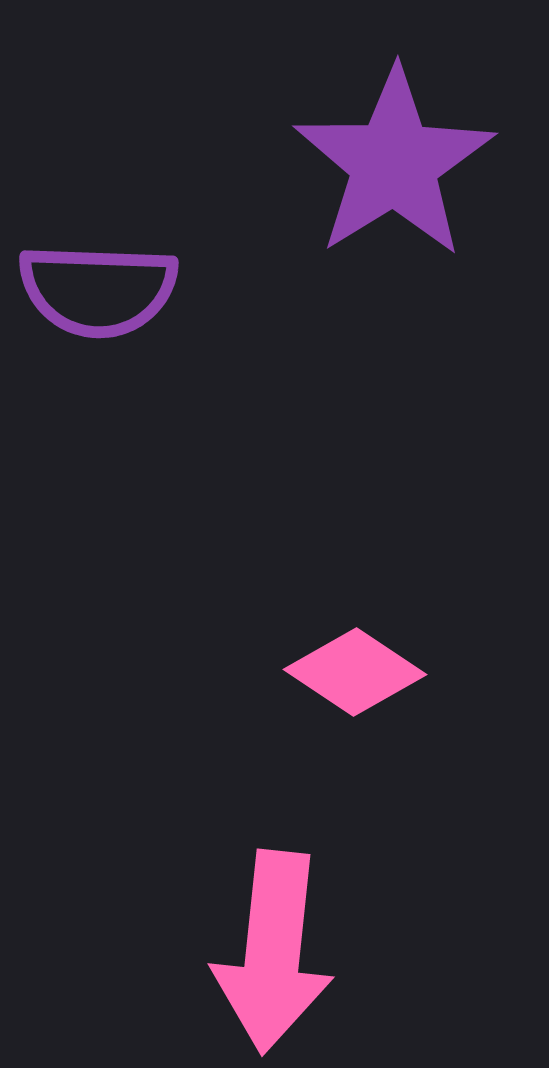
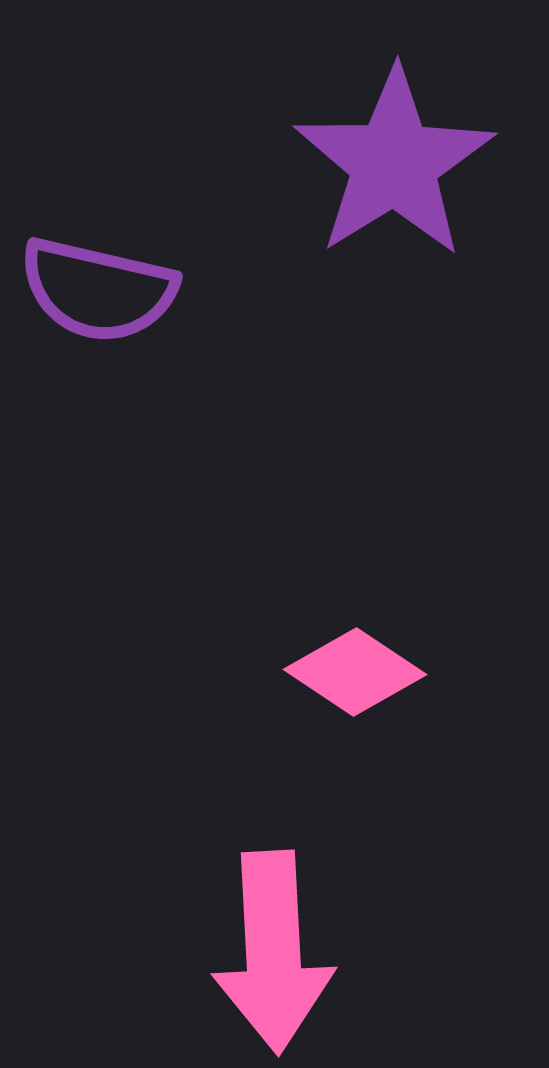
purple semicircle: rotated 11 degrees clockwise
pink arrow: rotated 9 degrees counterclockwise
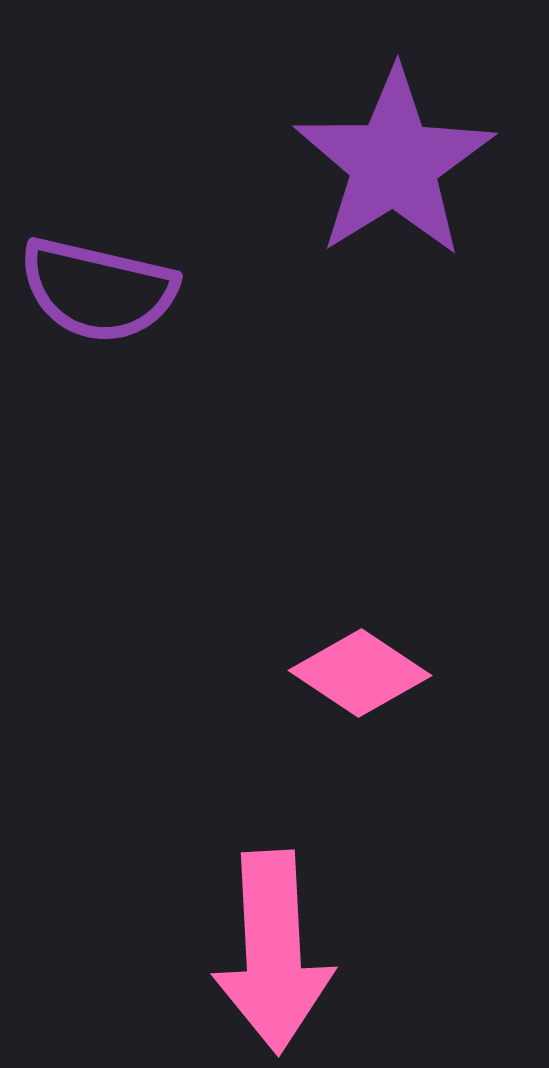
pink diamond: moved 5 px right, 1 px down
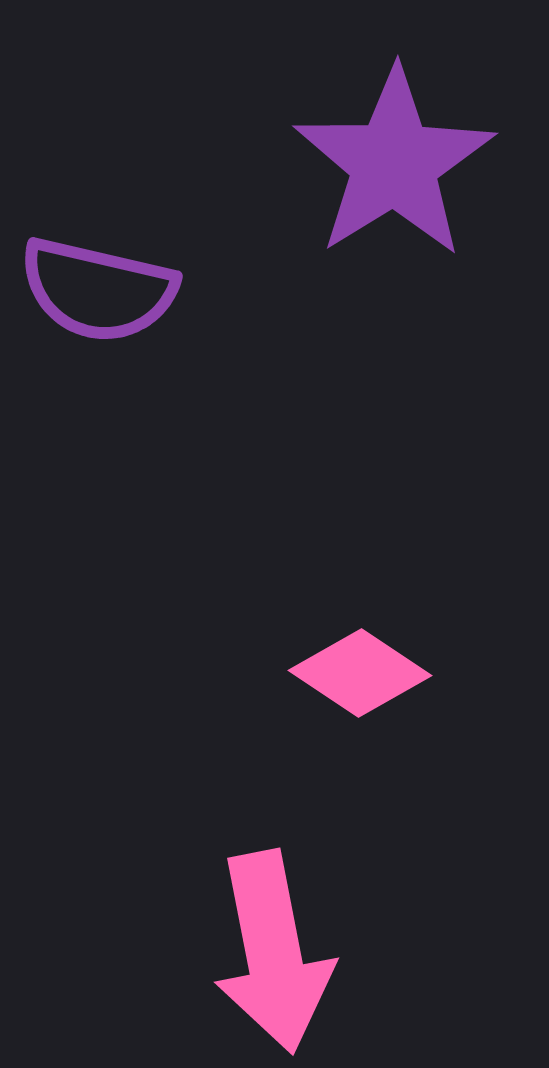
pink arrow: rotated 8 degrees counterclockwise
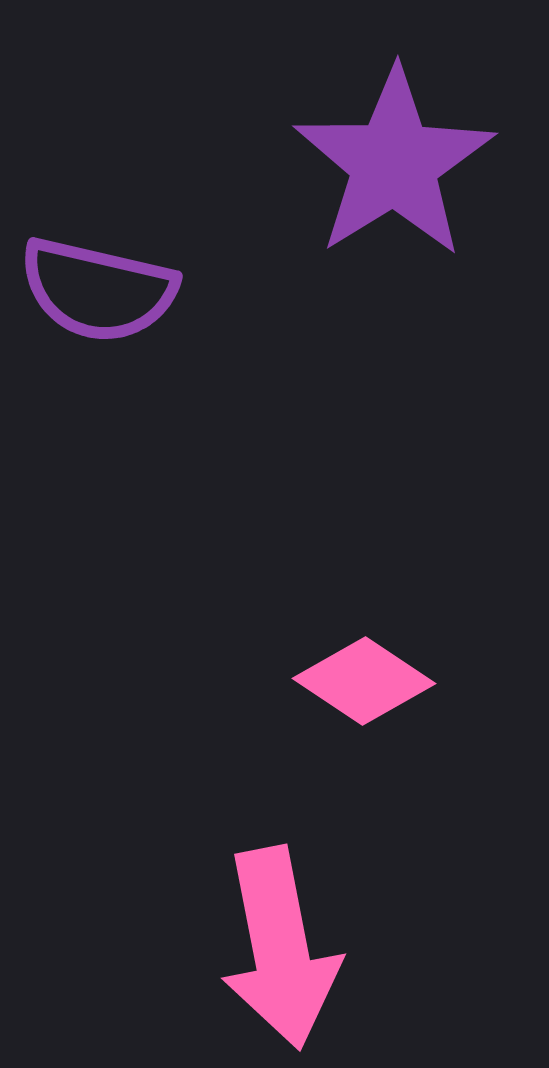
pink diamond: moved 4 px right, 8 px down
pink arrow: moved 7 px right, 4 px up
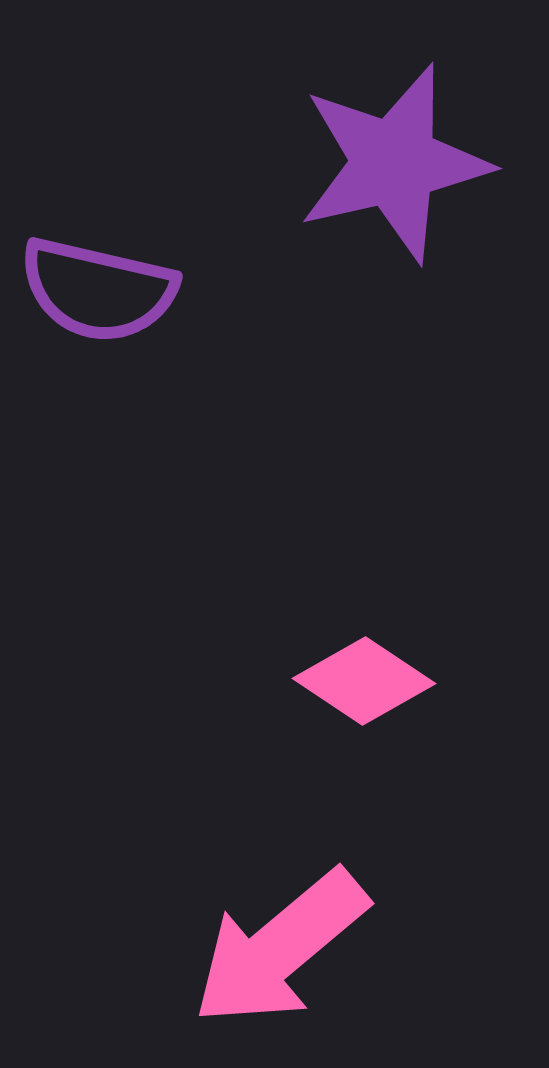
purple star: rotated 19 degrees clockwise
pink arrow: rotated 61 degrees clockwise
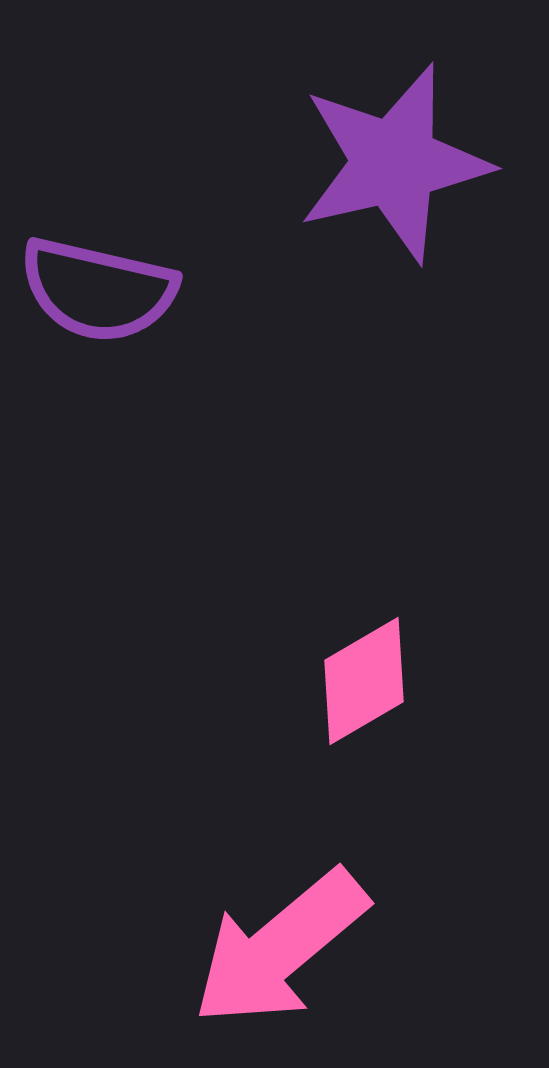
pink diamond: rotated 64 degrees counterclockwise
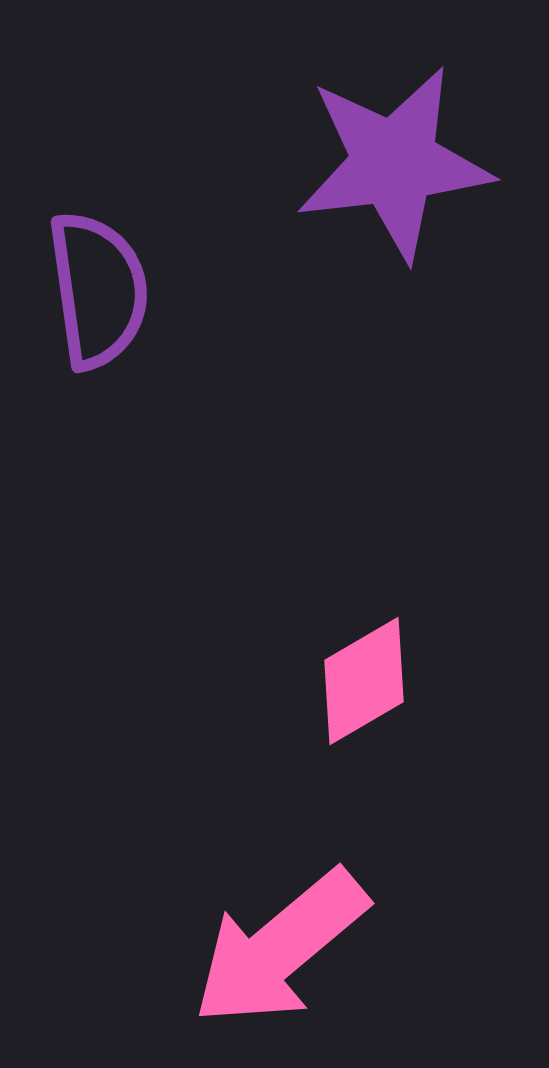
purple star: rotated 6 degrees clockwise
purple semicircle: rotated 111 degrees counterclockwise
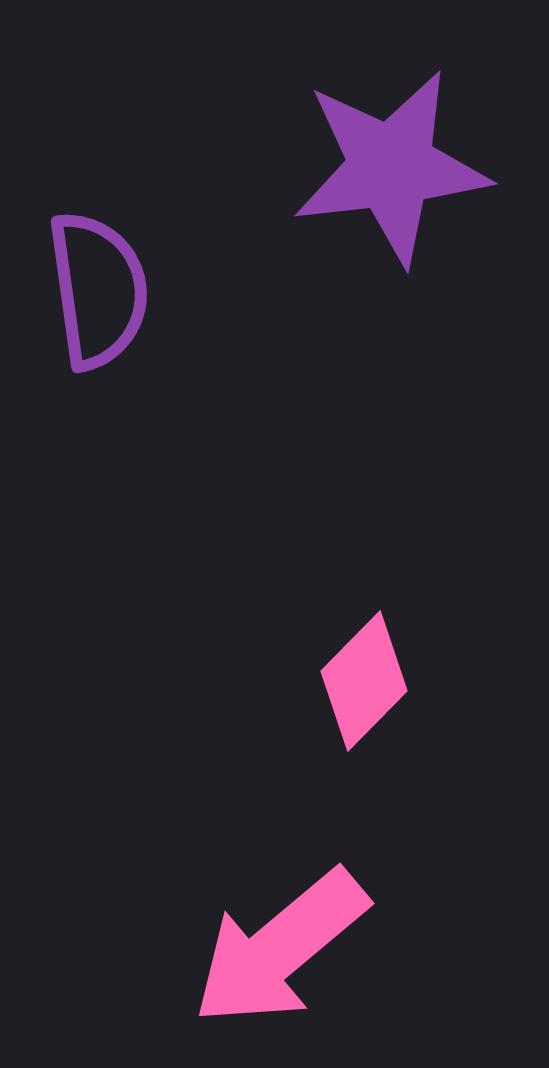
purple star: moved 3 px left, 4 px down
pink diamond: rotated 15 degrees counterclockwise
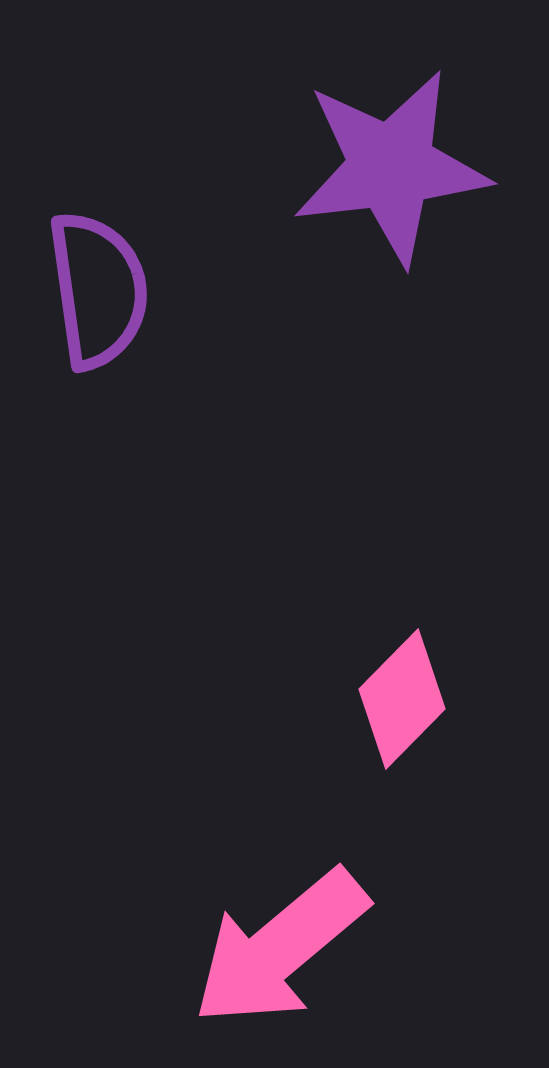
pink diamond: moved 38 px right, 18 px down
